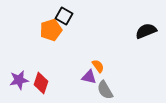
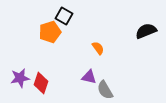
orange pentagon: moved 1 px left, 2 px down
orange semicircle: moved 18 px up
purple star: moved 1 px right, 2 px up
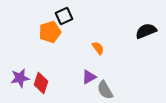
black square: rotated 36 degrees clockwise
purple triangle: rotated 42 degrees counterclockwise
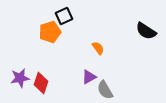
black semicircle: rotated 125 degrees counterclockwise
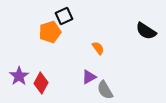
purple star: moved 1 px left, 2 px up; rotated 24 degrees counterclockwise
red diamond: rotated 10 degrees clockwise
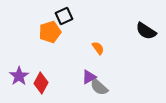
gray semicircle: moved 6 px left, 3 px up; rotated 18 degrees counterclockwise
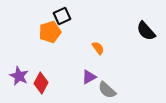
black square: moved 2 px left
black semicircle: rotated 15 degrees clockwise
purple star: rotated 12 degrees counterclockwise
gray semicircle: moved 8 px right, 3 px down
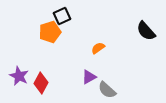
orange semicircle: rotated 88 degrees counterclockwise
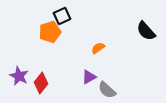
red diamond: rotated 10 degrees clockwise
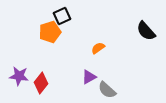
purple star: rotated 18 degrees counterclockwise
